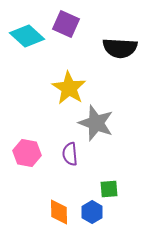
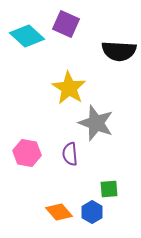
black semicircle: moved 1 px left, 3 px down
orange diamond: rotated 40 degrees counterclockwise
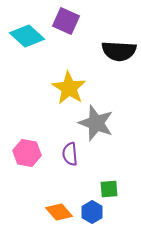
purple square: moved 3 px up
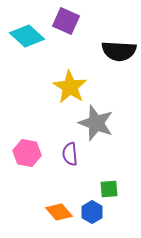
yellow star: moved 1 px right, 1 px up
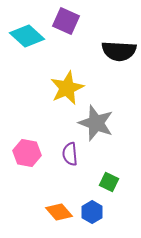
yellow star: moved 3 px left, 1 px down; rotated 16 degrees clockwise
green square: moved 7 px up; rotated 30 degrees clockwise
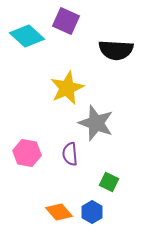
black semicircle: moved 3 px left, 1 px up
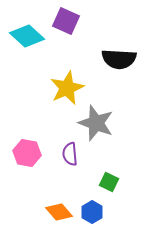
black semicircle: moved 3 px right, 9 px down
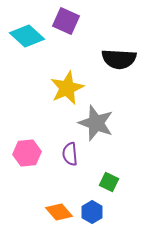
pink hexagon: rotated 16 degrees counterclockwise
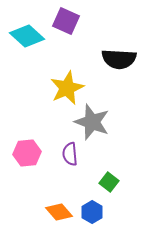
gray star: moved 4 px left, 1 px up
green square: rotated 12 degrees clockwise
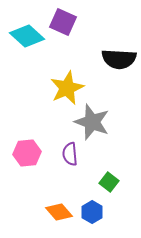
purple square: moved 3 px left, 1 px down
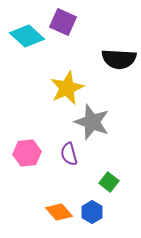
purple semicircle: moved 1 px left; rotated 10 degrees counterclockwise
